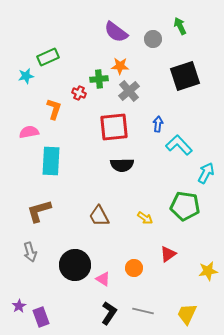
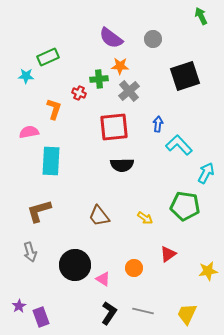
green arrow: moved 21 px right, 10 px up
purple semicircle: moved 5 px left, 6 px down
cyan star: rotated 14 degrees clockwise
brown trapezoid: rotated 10 degrees counterclockwise
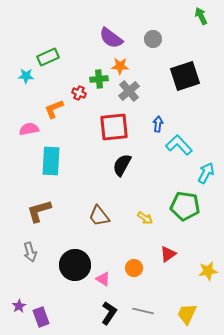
orange L-shape: rotated 130 degrees counterclockwise
pink semicircle: moved 3 px up
black semicircle: rotated 120 degrees clockwise
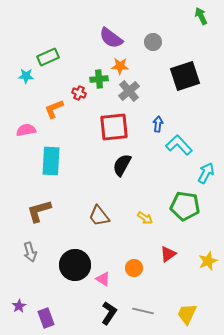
gray circle: moved 3 px down
pink semicircle: moved 3 px left, 1 px down
yellow star: moved 10 px up; rotated 12 degrees counterclockwise
purple rectangle: moved 5 px right, 1 px down
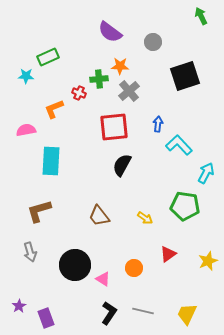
purple semicircle: moved 1 px left, 6 px up
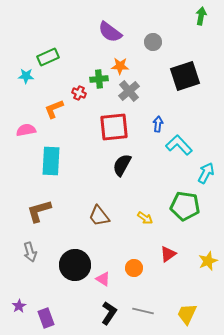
green arrow: rotated 36 degrees clockwise
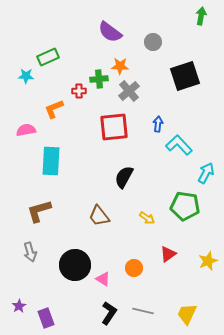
red cross: moved 2 px up; rotated 24 degrees counterclockwise
black semicircle: moved 2 px right, 12 px down
yellow arrow: moved 2 px right
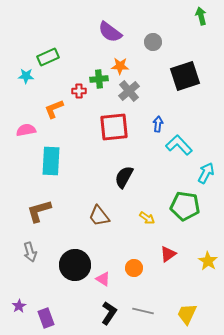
green arrow: rotated 24 degrees counterclockwise
yellow star: rotated 18 degrees counterclockwise
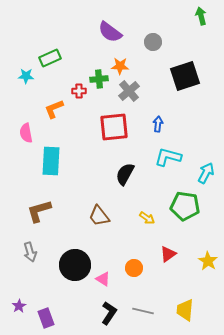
green rectangle: moved 2 px right, 1 px down
pink semicircle: moved 3 px down; rotated 90 degrees counterclockwise
cyan L-shape: moved 11 px left, 12 px down; rotated 32 degrees counterclockwise
black semicircle: moved 1 px right, 3 px up
yellow trapezoid: moved 2 px left, 4 px up; rotated 20 degrees counterclockwise
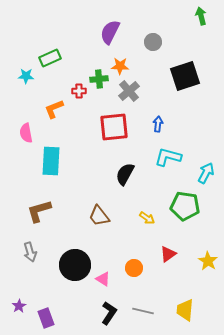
purple semicircle: rotated 80 degrees clockwise
